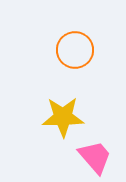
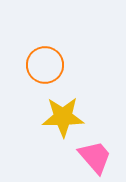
orange circle: moved 30 px left, 15 px down
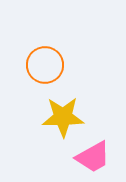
pink trapezoid: moved 2 px left; rotated 102 degrees clockwise
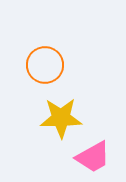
yellow star: moved 2 px left, 1 px down
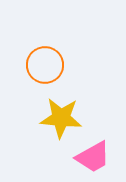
yellow star: rotated 6 degrees clockwise
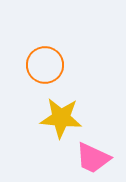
pink trapezoid: moved 1 px down; rotated 54 degrees clockwise
